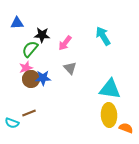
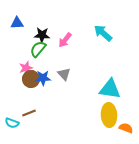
cyan arrow: moved 3 px up; rotated 18 degrees counterclockwise
pink arrow: moved 3 px up
green semicircle: moved 8 px right
gray triangle: moved 6 px left, 6 px down
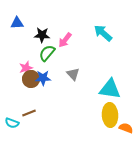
green semicircle: moved 9 px right, 4 px down
gray triangle: moved 9 px right
yellow ellipse: moved 1 px right
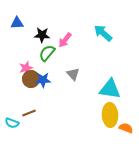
blue star: moved 2 px down
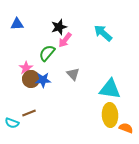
blue triangle: moved 1 px down
black star: moved 17 px right, 8 px up; rotated 21 degrees counterclockwise
pink star: rotated 16 degrees counterclockwise
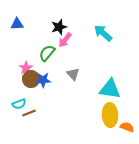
cyan semicircle: moved 7 px right, 19 px up; rotated 40 degrees counterclockwise
orange semicircle: moved 1 px right, 1 px up
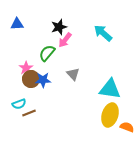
yellow ellipse: rotated 20 degrees clockwise
